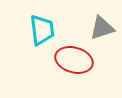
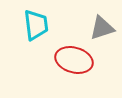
cyan trapezoid: moved 6 px left, 5 px up
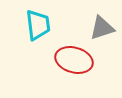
cyan trapezoid: moved 2 px right
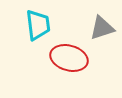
red ellipse: moved 5 px left, 2 px up
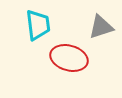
gray triangle: moved 1 px left, 1 px up
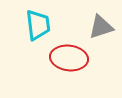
red ellipse: rotated 9 degrees counterclockwise
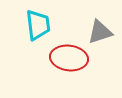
gray triangle: moved 1 px left, 5 px down
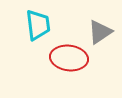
gray triangle: rotated 16 degrees counterclockwise
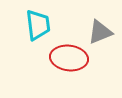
gray triangle: rotated 12 degrees clockwise
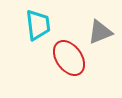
red ellipse: rotated 48 degrees clockwise
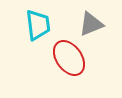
gray triangle: moved 9 px left, 8 px up
